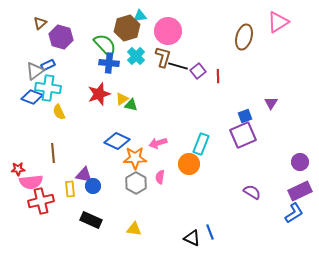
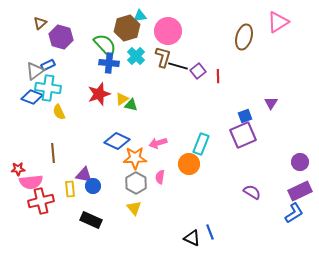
yellow triangle at (134, 229): moved 21 px up; rotated 42 degrees clockwise
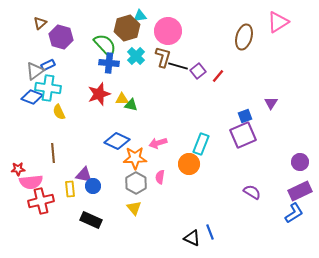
red line at (218, 76): rotated 40 degrees clockwise
yellow triangle at (122, 99): rotated 32 degrees clockwise
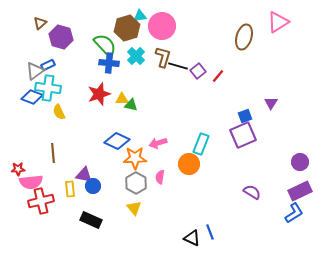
pink circle at (168, 31): moved 6 px left, 5 px up
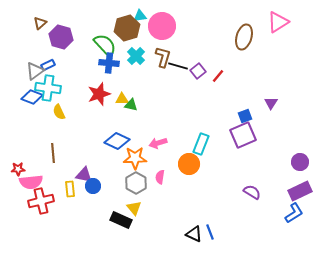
black rectangle at (91, 220): moved 30 px right
black triangle at (192, 238): moved 2 px right, 4 px up
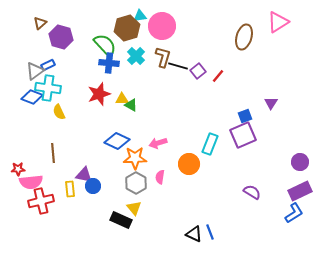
green triangle at (131, 105): rotated 16 degrees clockwise
cyan rectangle at (201, 144): moved 9 px right
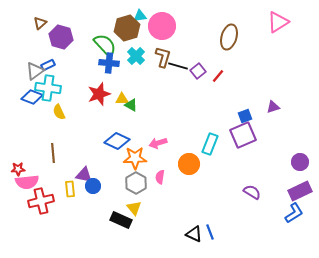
brown ellipse at (244, 37): moved 15 px left
purple triangle at (271, 103): moved 2 px right, 4 px down; rotated 40 degrees clockwise
pink semicircle at (31, 182): moved 4 px left
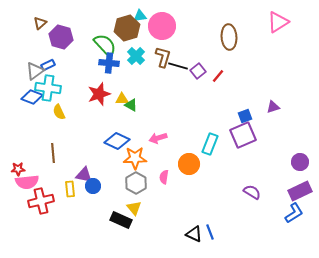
brown ellipse at (229, 37): rotated 20 degrees counterclockwise
pink arrow at (158, 143): moved 5 px up
pink semicircle at (160, 177): moved 4 px right
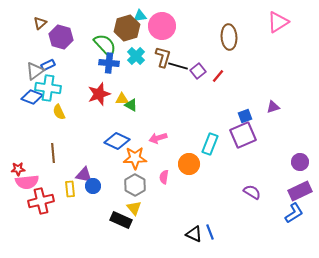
gray hexagon at (136, 183): moved 1 px left, 2 px down
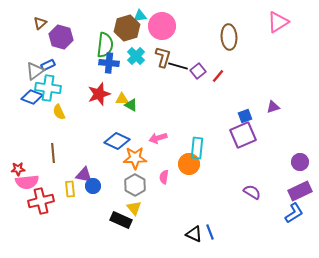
green semicircle at (105, 45): rotated 50 degrees clockwise
cyan rectangle at (210, 144): moved 13 px left, 4 px down; rotated 15 degrees counterclockwise
